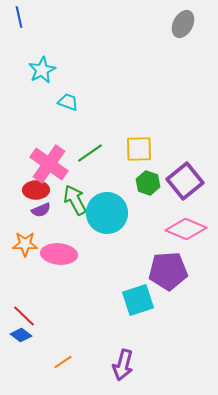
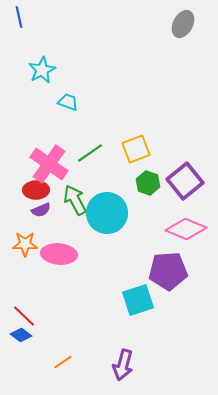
yellow square: moved 3 px left; rotated 20 degrees counterclockwise
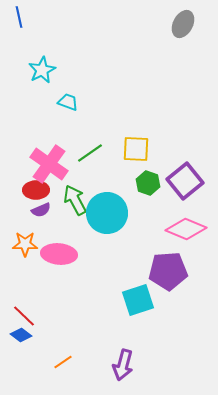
yellow square: rotated 24 degrees clockwise
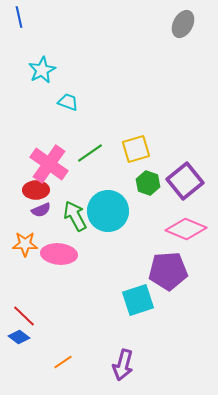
yellow square: rotated 20 degrees counterclockwise
green arrow: moved 16 px down
cyan circle: moved 1 px right, 2 px up
blue diamond: moved 2 px left, 2 px down
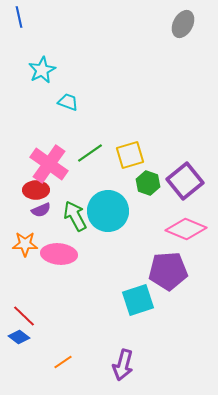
yellow square: moved 6 px left, 6 px down
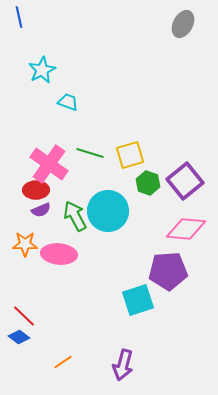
green line: rotated 52 degrees clockwise
pink diamond: rotated 18 degrees counterclockwise
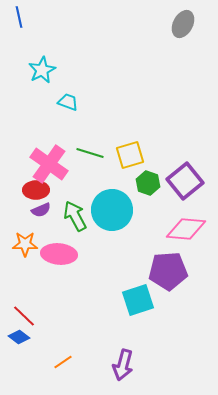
cyan circle: moved 4 px right, 1 px up
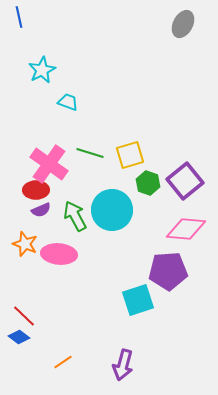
orange star: rotated 20 degrees clockwise
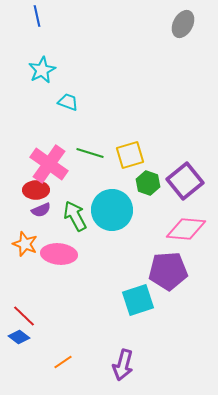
blue line: moved 18 px right, 1 px up
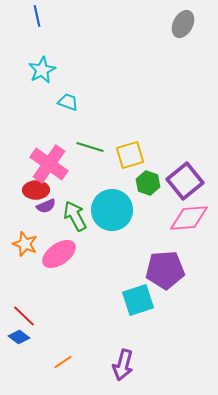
green line: moved 6 px up
purple semicircle: moved 5 px right, 4 px up
pink diamond: moved 3 px right, 11 px up; rotated 9 degrees counterclockwise
pink ellipse: rotated 40 degrees counterclockwise
purple pentagon: moved 3 px left, 1 px up
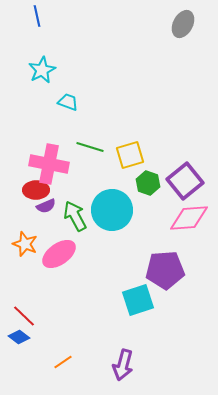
pink cross: rotated 24 degrees counterclockwise
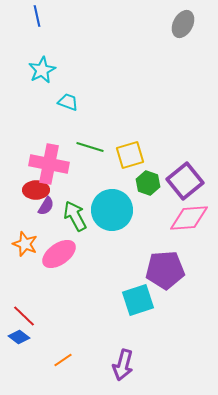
purple semicircle: rotated 36 degrees counterclockwise
orange line: moved 2 px up
